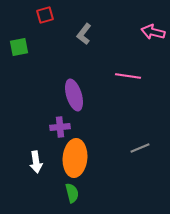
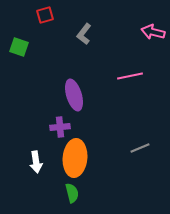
green square: rotated 30 degrees clockwise
pink line: moved 2 px right; rotated 20 degrees counterclockwise
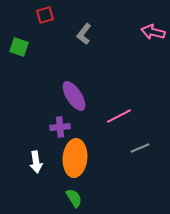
pink line: moved 11 px left, 40 px down; rotated 15 degrees counterclockwise
purple ellipse: moved 1 px down; rotated 16 degrees counterclockwise
green semicircle: moved 2 px right, 5 px down; rotated 18 degrees counterclockwise
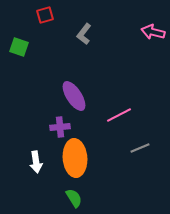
pink line: moved 1 px up
orange ellipse: rotated 9 degrees counterclockwise
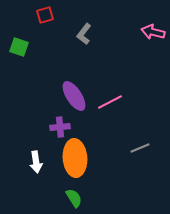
pink line: moved 9 px left, 13 px up
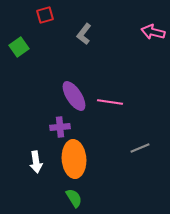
green square: rotated 36 degrees clockwise
pink line: rotated 35 degrees clockwise
orange ellipse: moved 1 px left, 1 px down
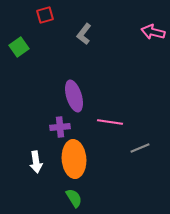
purple ellipse: rotated 16 degrees clockwise
pink line: moved 20 px down
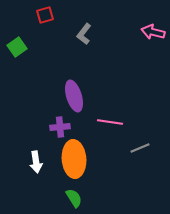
green square: moved 2 px left
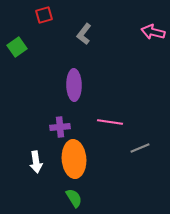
red square: moved 1 px left
purple ellipse: moved 11 px up; rotated 16 degrees clockwise
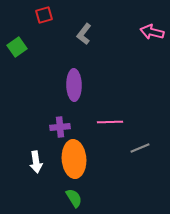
pink arrow: moved 1 px left
pink line: rotated 10 degrees counterclockwise
